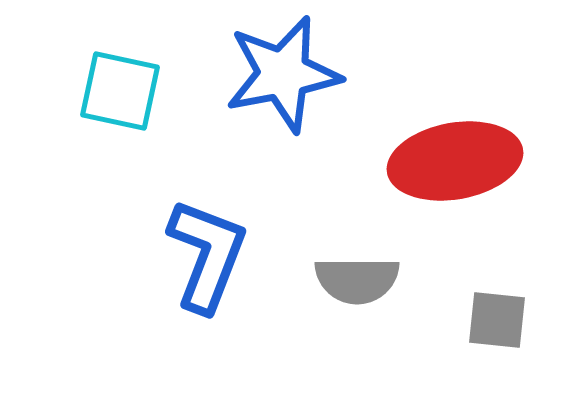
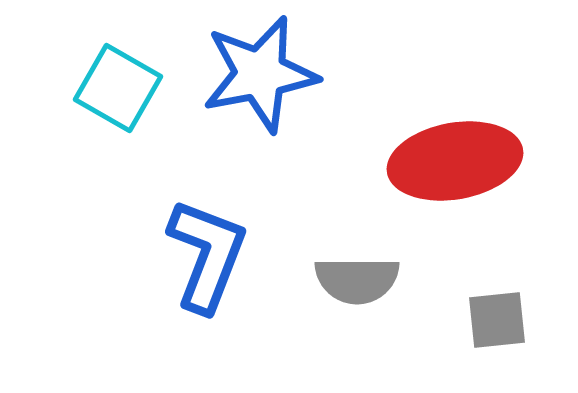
blue star: moved 23 px left
cyan square: moved 2 px left, 3 px up; rotated 18 degrees clockwise
gray square: rotated 12 degrees counterclockwise
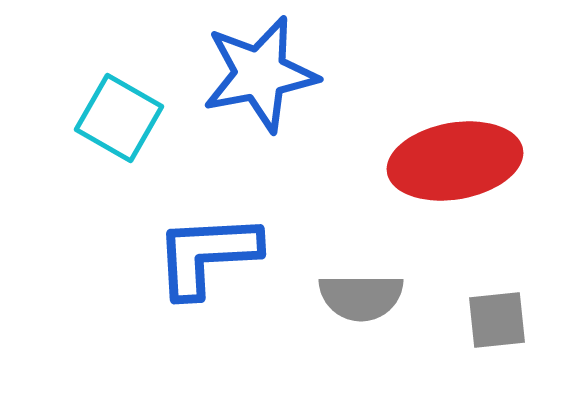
cyan square: moved 1 px right, 30 px down
blue L-shape: rotated 114 degrees counterclockwise
gray semicircle: moved 4 px right, 17 px down
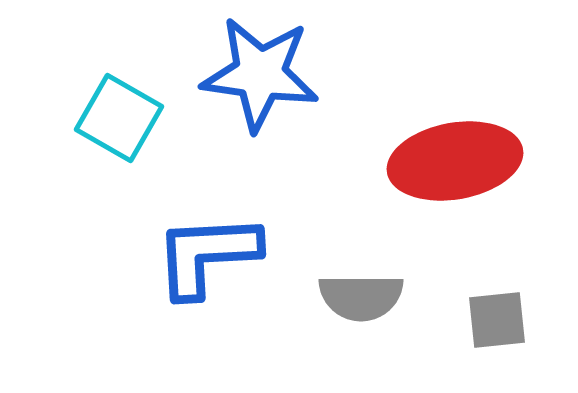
blue star: rotated 19 degrees clockwise
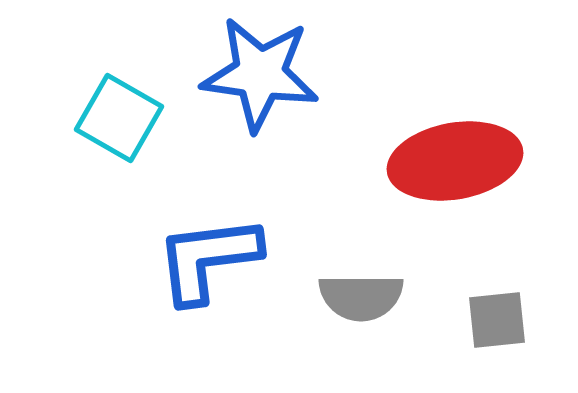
blue L-shape: moved 1 px right, 4 px down; rotated 4 degrees counterclockwise
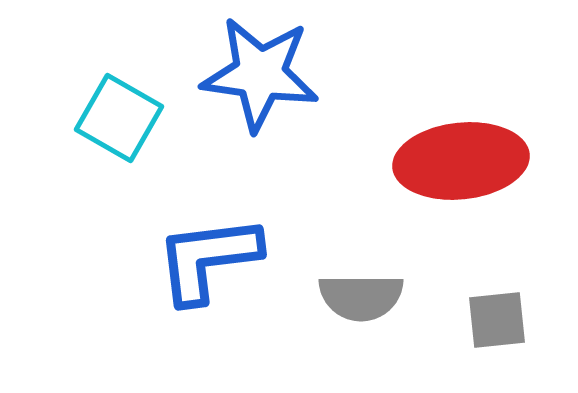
red ellipse: moved 6 px right; rotated 4 degrees clockwise
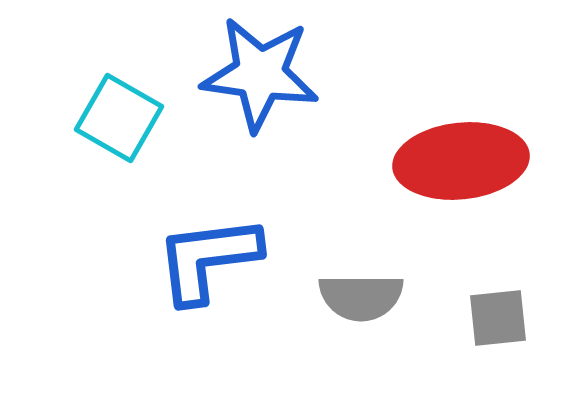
gray square: moved 1 px right, 2 px up
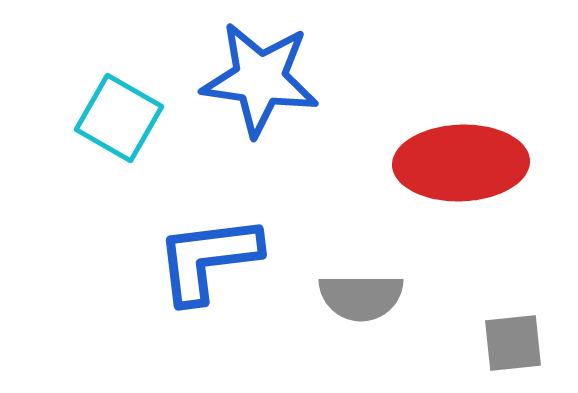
blue star: moved 5 px down
red ellipse: moved 2 px down; rotated 4 degrees clockwise
gray square: moved 15 px right, 25 px down
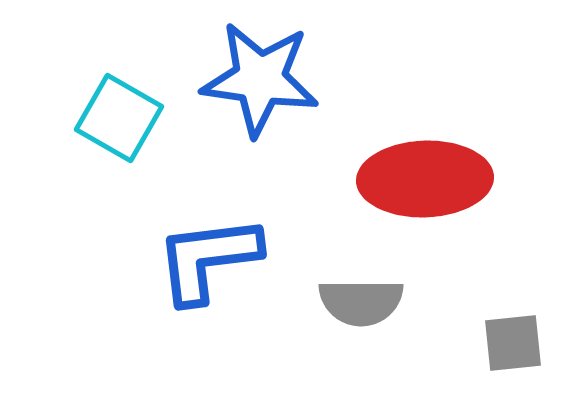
red ellipse: moved 36 px left, 16 px down
gray semicircle: moved 5 px down
